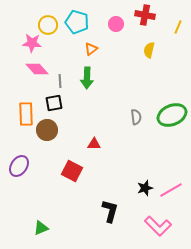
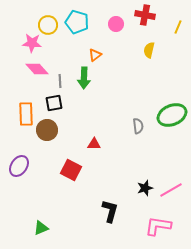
orange triangle: moved 4 px right, 6 px down
green arrow: moved 3 px left
gray semicircle: moved 2 px right, 9 px down
red square: moved 1 px left, 1 px up
pink L-shape: rotated 144 degrees clockwise
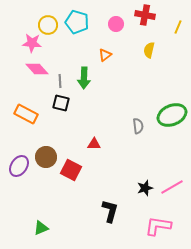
orange triangle: moved 10 px right
black square: moved 7 px right; rotated 24 degrees clockwise
orange rectangle: rotated 60 degrees counterclockwise
brown circle: moved 1 px left, 27 px down
pink line: moved 1 px right, 3 px up
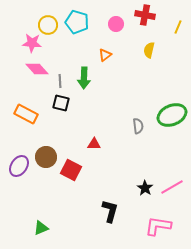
black star: rotated 21 degrees counterclockwise
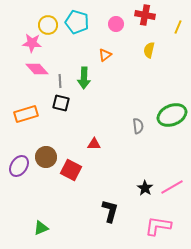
orange rectangle: rotated 45 degrees counterclockwise
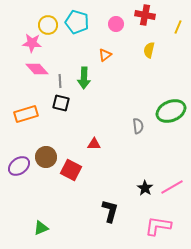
green ellipse: moved 1 px left, 4 px up
purple ellipse: rotated 20 degrees clockwise
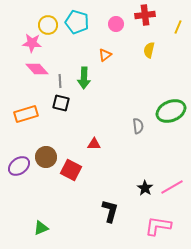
red cross: rotated 18 degrees counterclockwise
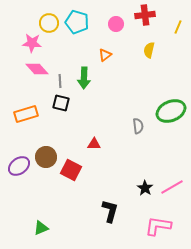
yellow circle: moved 1 px right, 2 px up
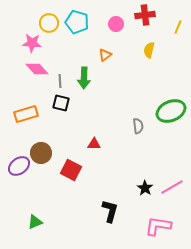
brown circle: moved 5 px left, 4 px up
green triangle: moved 6 px left, 6 px up
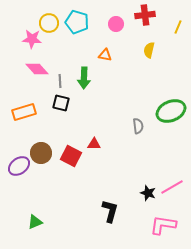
pink star: moved 4 px up
orange triangle: rotated 48 degrees clockwise
orange rectangle: moved 2 px left, 2 px up
red square: moved 14 px up
black star: moved 3 px right, 5 px down; rotated 14 degrees counterclockwise
pink L-shape: moved 5 px right, 1 px up
